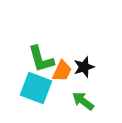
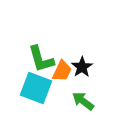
black star: moved 2 px left; rotated 15 degrees counterclockwise
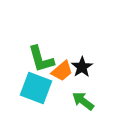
orange trapezoid: rotated 25 degrees clockwise
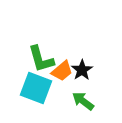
black star: moved 3 px down
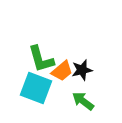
black star: rotated 20 degrees clockwise
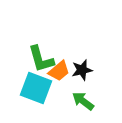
orange trapezoid: moved 3 px left
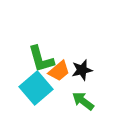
cyan square: rotated 28 degrees clockwise
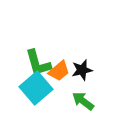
green L-shape: moved 3 px left, 4 px down
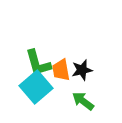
orange trapezoid: moved 2 px right, 1 px up; rotated 120 degrees clockwise
cyan square: moved 1 px up
